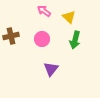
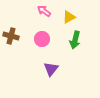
yellow triangle: rotated 48 degrees clockwise
brown cross: rotated 28 degrees clockwise
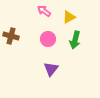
pink circle: moved 6 px right
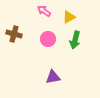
brown cross: moved 3 px right, 2 px up
purple triangle: moved 2 px right, 8 px down; rotated 42 degrees clockwise
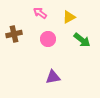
pink arrow: moved 4 px left, 2 px down
brown cross: rotated 28 degrees counterclockwise
green arrow: moved 7 px right; rotated 66 degrees counterclockwise
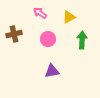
green arrow: rotated 126 degrees counterclockwise
purple triangle: moved 1 px left, 6 px up
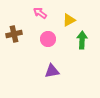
yellow triangle: moved 3 px down
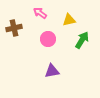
yellow triangle: rotated 16 degrees clockwise
brown cross: moved 6 px up
green arrow: rotated 30 degrees clockwise
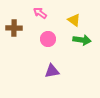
yellow triangle: moved 5 px right; rotated 48 degrees clockwise
brown cross: rotated 14 degrees clockwise
green arrow: rotated 66 degrees clockwise
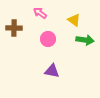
green arrow: moved 3 px right
purple triangle: rotated 21 degrees clockwise
